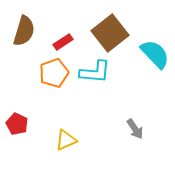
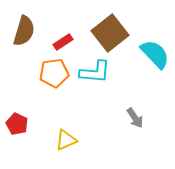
orange pentagon: rotated 12 degrees clockwise
gray arrow: moved 11 px up
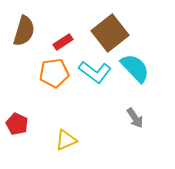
cyan semicircle: moved 20 px left, 14 px down
cyan L-shape: rotated 32 degrees clockwise
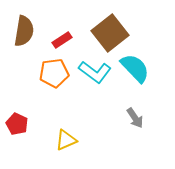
brown semicircle: rotated 8 degrees counterclockwise
red rectangle: moved 1 px left, 2 px up
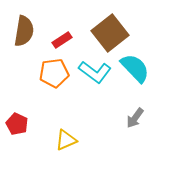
gray arrow: rotated 70 degrees clockwise
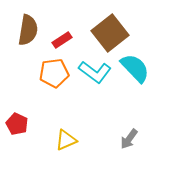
brown semicircle: moved 4 px right, 1 px up
gray arrow: moved 6 px left, 21 px down
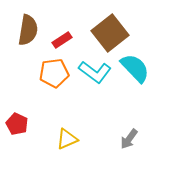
yellow triangle: moved 1 px right, 1 px up
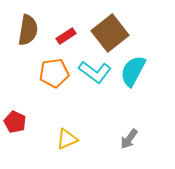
red rectangle: moved 4 px right, 4 px up
cyan semicircle: moved 2 px left, 3 px down; rotated 108 degrees counterclockwise
red pentagon: moved 2 px left, 2 px up
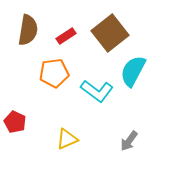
cyan L-shape: moved 2 px right, 19 px down
gray arrow: moved 2 px down
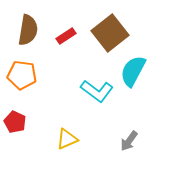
orange pentagon: moved 32 px left, 2 px down; rotated 16 degrees clockwise
